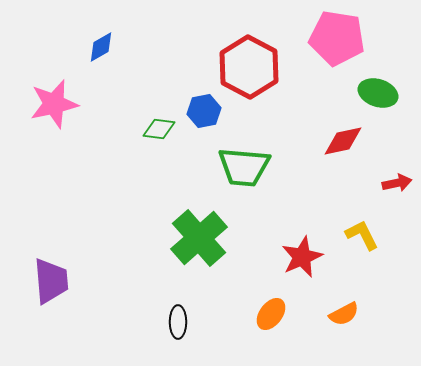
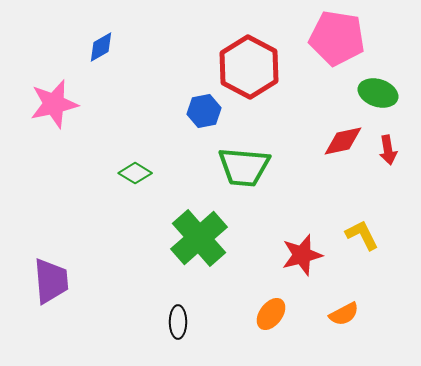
green diamond: moved 24 px left, 44 px down; rotated 24 degrees clockwise
red arrow: moved 9 px left, 33 px up; rotated 92 degrees clockwise
red star: moved 2 px up; rotated 9 degrees clockwise
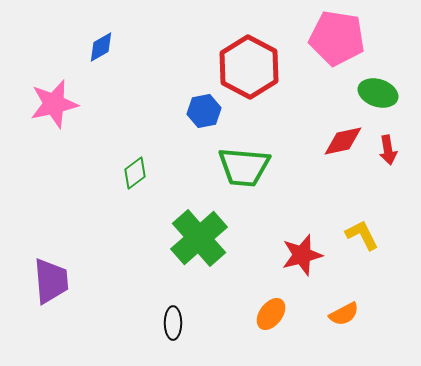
green diamond: rotated 68 degrees counterclockwise
black ellipse: moved 5 px left, 1 px down
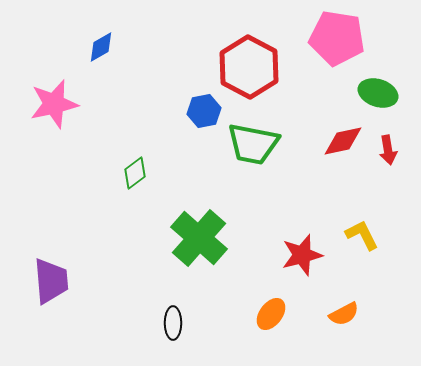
green trapezoid: moved 9 px right, 23 px up; rotated 6 degrees clockwise
green cross: rotated 8 degrees counterclockwise
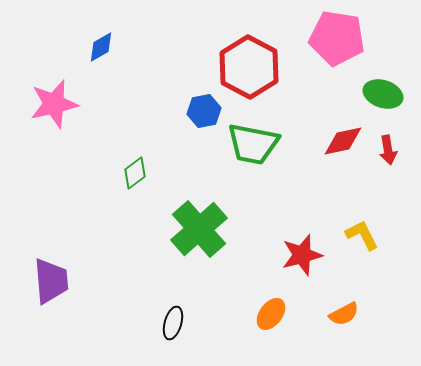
green ellipse: moved 5 px right, 1 px down
green cross: moved 9 px up; rotated 8 degrees clockwise
black ellipse: rotated 16 degrees clockwise
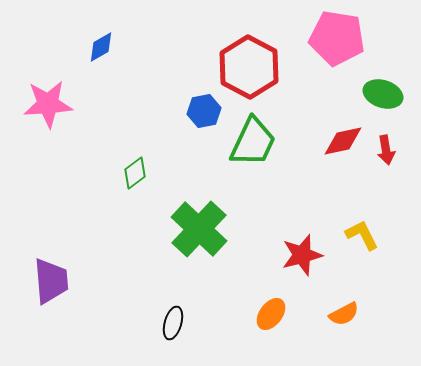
pink star: moved 6 px left; rotated 9 degrees clockwise
green trapezoid: moved 2 px up; rotated 76 degrees counterclockwise
red arrow: moved 2 px left
green cross: rotated 6 degrees counterclockwise
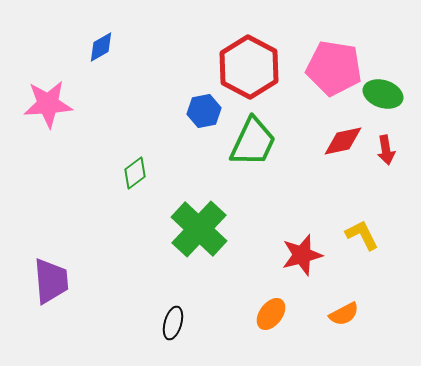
pink pentagon: moved 3 px left, 30 px down
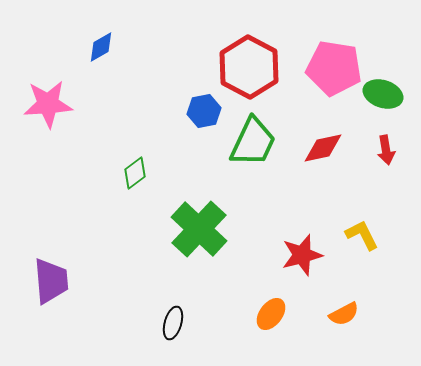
red diamond: moved 20 px left, 7 px down
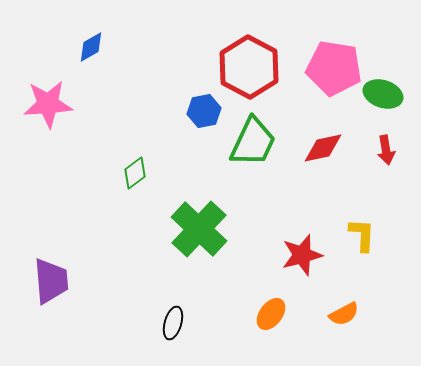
blue diamond: moved 10 px left
yellow L-shape: rotated 30 degrees clockwise
